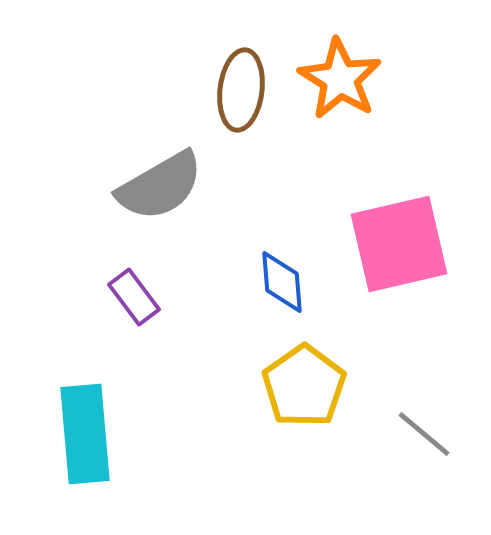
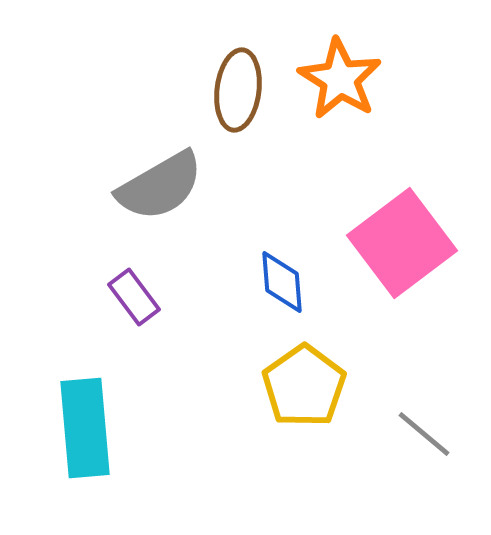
brown ellipse: moved 3 px left
pink square: moved 3 px right, 1 px up; rotated 24 degrees counterclockwise
cyan rectangle: moved 6 px up
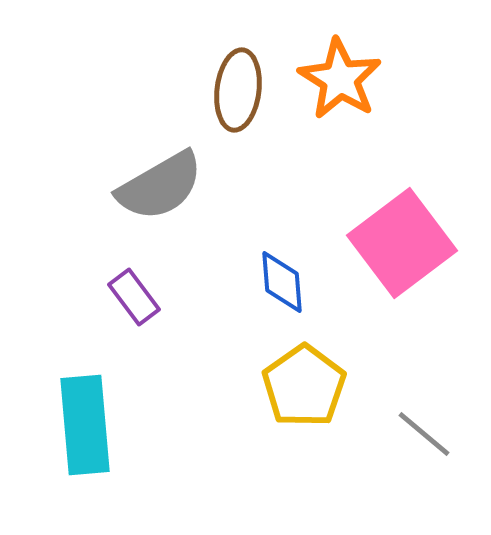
cyan rectangle: moved 3 px up
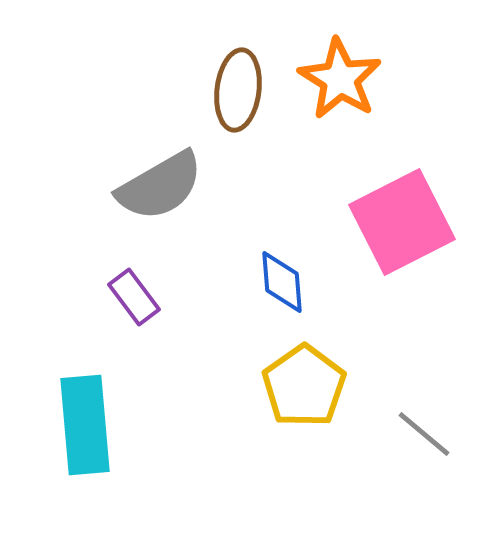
pink square: moved 21 px up; rotated 10 degrees clockwise
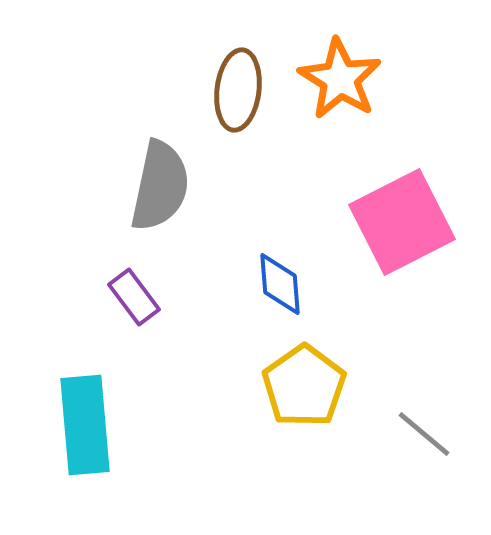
gray semicircle: rotated 48 degrees counterclockwise
blue diamond: moved 2 px left, 2 px down
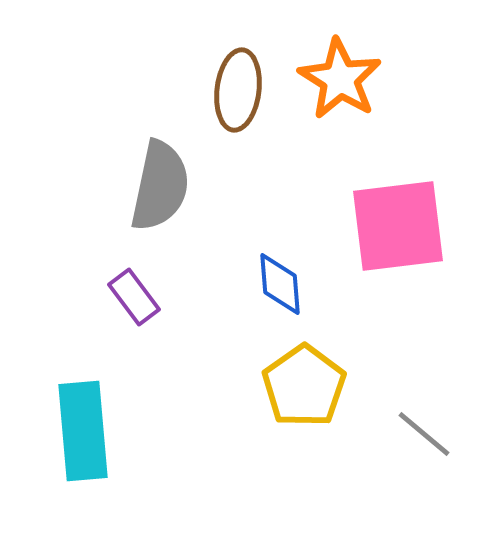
pink square: moved 4 px left, 4 px down; rotated 20 degrees clockwise
cyan rectangle: moved 2 px left, 6 px down
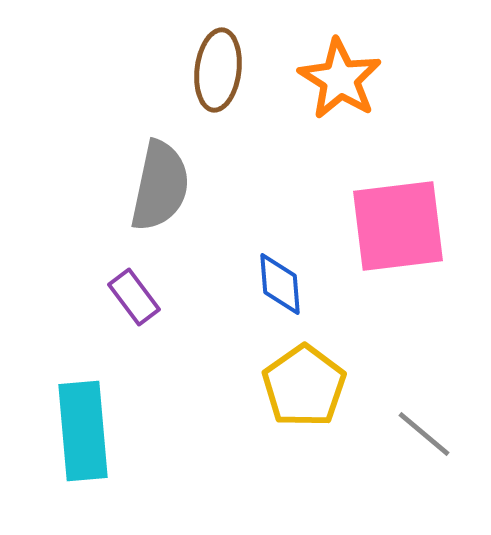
brown ellipse: moved 20 px left, 20 px up
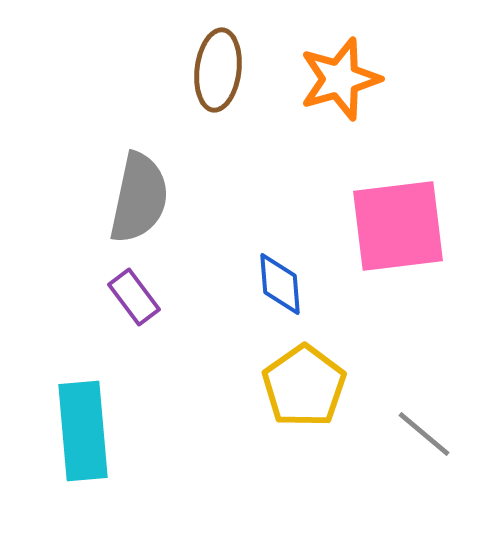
orange star: rotated 24 degrees clockwise
gray semicircle: moved 21 px left, 12 px down
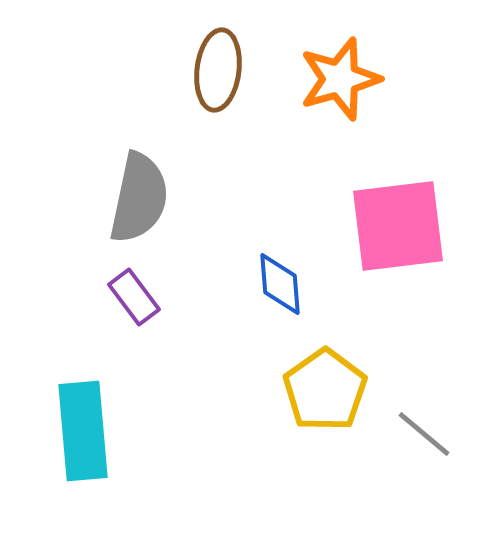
yellow pentagon: moved 21 px right, 4 px down
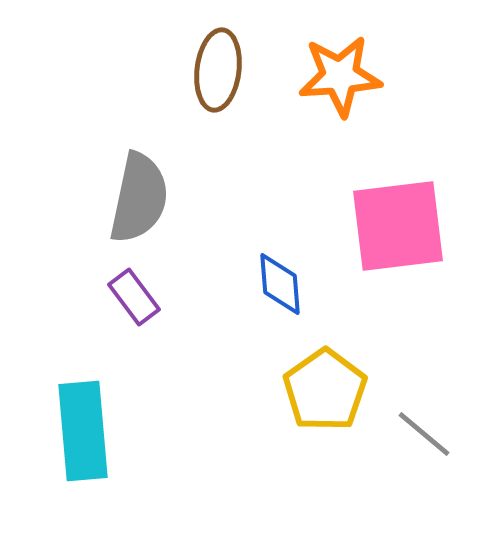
orange star: moved 3 px up; rotated 12 degrees clockwise
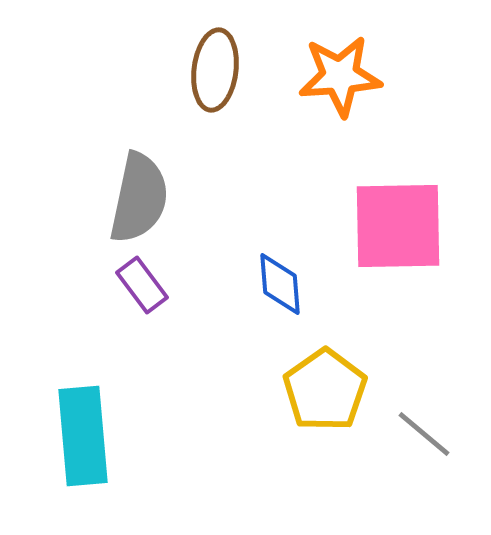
brown ellipse: moved 3 px left
pink square: rotated 6 degrees clockwise
purple rectangle: moved 8 px right, 12 px up
cyan rectangle: moved 5 px down
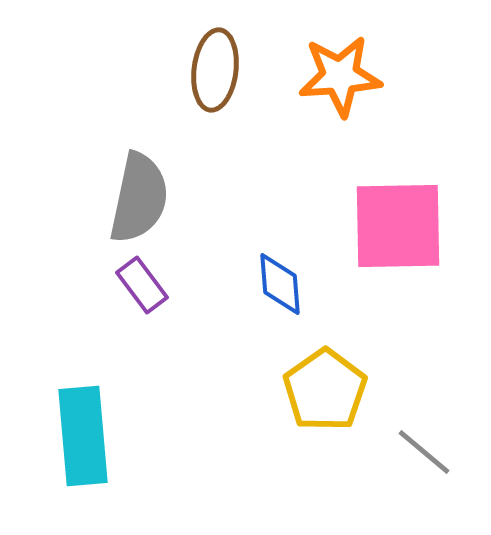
gray line: moved 18 px down
